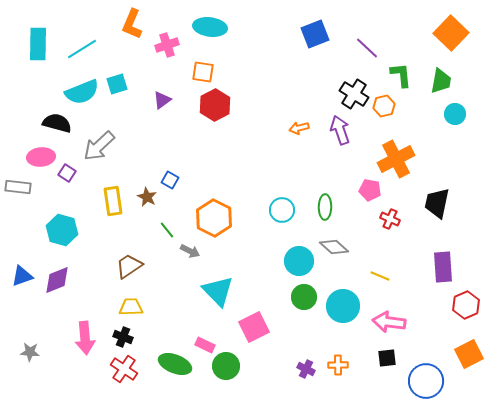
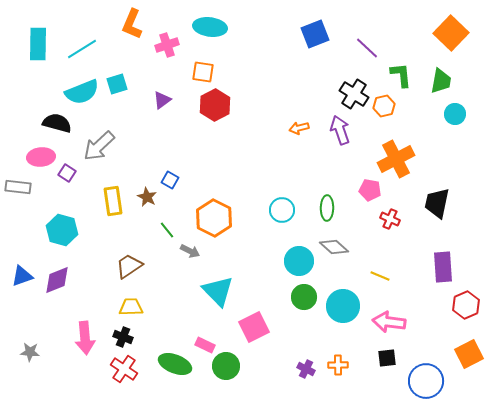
green ellipse at (325, 207): moved 2 px right, 1 px down
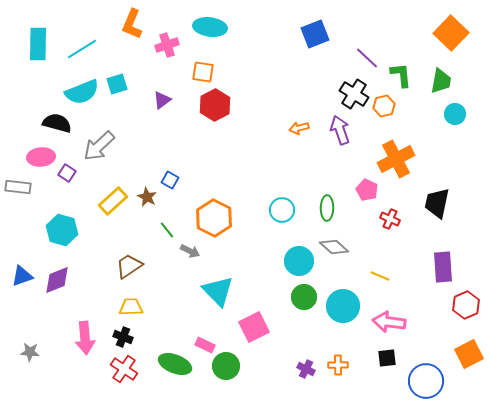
purple line at (367, 48): moved 10 px down
pink pentagon at (370, 190): moved 3 px left; rotated 15 degrees clockwise
yellow rectangle at (113, 201): rotated 56 degrees clockwise
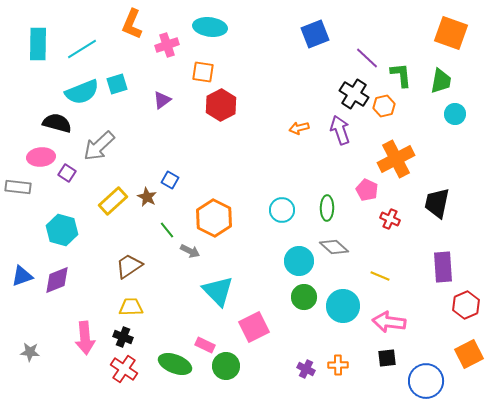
orange square at (451, 33): rotated 24 degrees counterclockwise
red hexagon at (215, 105): moved 6 px right
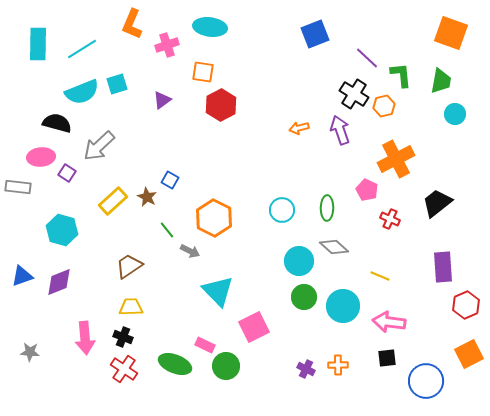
black trapezoid at (437, 203): rotated 40 degrees clockwise
purple diamond at (57, 280): moved 2 px right, 2 px down
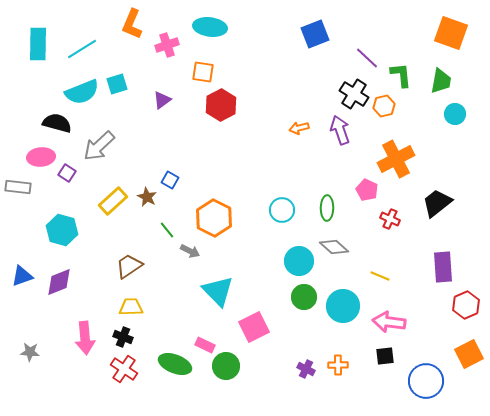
black square at (387, 358): moved 2 px left, 2 px up
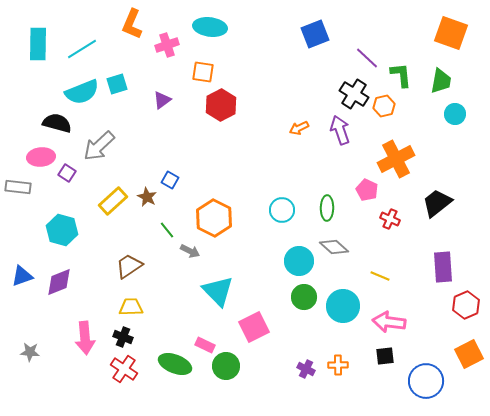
orange arrow at (299, 128): rotated 12 degrees counterclockwise
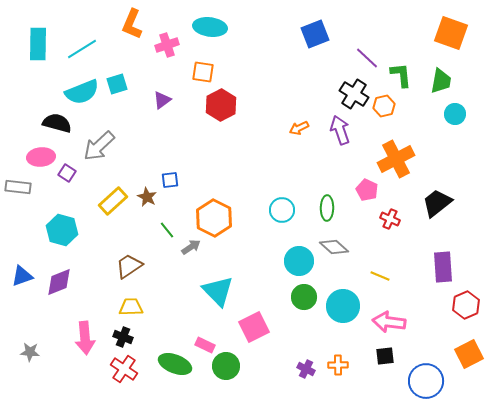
blue square at (170, 180): rotated 36 degrees counterclockwise
gray arrow at (190, 251): moved 1 px right, 4 px up; rotated 60 degrees counterclockwise
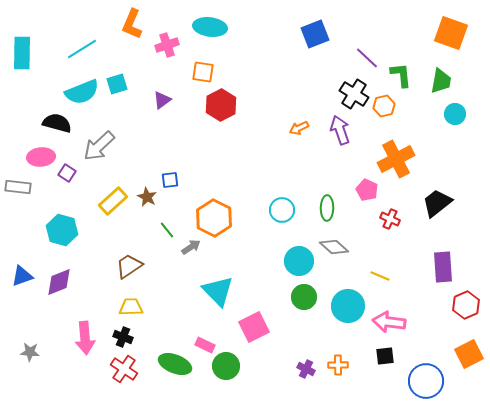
cyan rectangle at (38, 44): moved 16 px left, 9 px down
cyan circle at (343, 306): moved 5 px right
